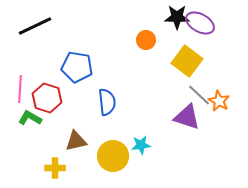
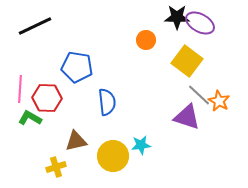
red hexagon: rotated 16 degrees counterclockwise
yellow cross: moved 1 px right, 1 px up; rotated 18 degrees counterclockwise
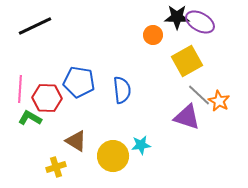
purple ellipse: moved 1 px up
orange circle: moved 7 px right, 5 px up
yellow square: rotated 24 degrees clockwise
blue pentagon: moved 2 px right, 15 px down
blue semicircle: moved 15 px right, 12 px up
brown triangle: rotated 45 degrees clockwise
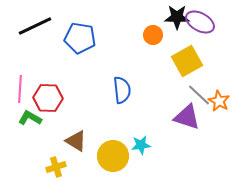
blue pentagon: moved 1 px right, 44 px up
red hexagon: moved 1 px right
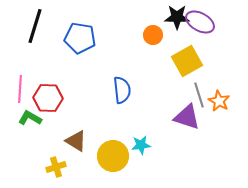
black line: rotated 48 degrees counterclockwise
gray line: rotated 30 degrees clockwise
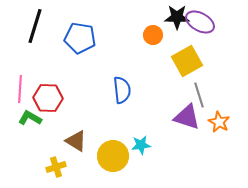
orange star: moved 21 px down
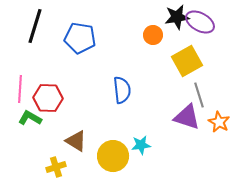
black star: rotated 10 degrees counterclockwise
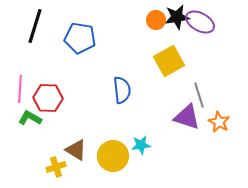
orange circle: moved 3 px right, 15 px up
yellow square: moved 18 px left
brown triangle: moved 9 px down
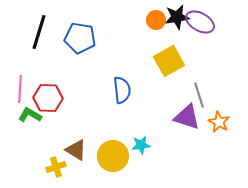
black line: moved 4 px right, 6 px down
green L-shape: moved 3 px up
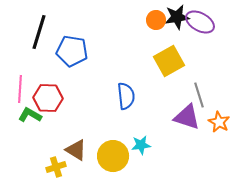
blue pentagon: moved 8 px left, 13 px down
blue semicircle: moved 4 px right, 6 px down
